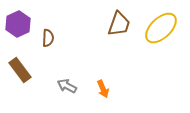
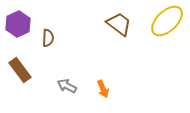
brown trapezoid: rotated 72 degrees counterclockwise
yellow ellipse: moved 6 px right, 7 px up
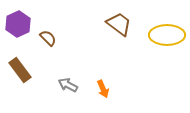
yellow ellipse: moved 14 px down; rotated 44 degrees clockwise
brown semicircle: rotated 48 degrees counterclockwise
gray arrow: moved 1 px right, 1 px up
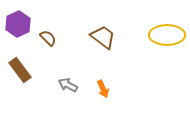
brown trapezoid: moved 16 px left, 13 px down
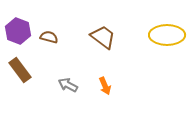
purple hexagon: moved 7 px down; rotated 15 degrees counterclockwise
brown semicircle: moved 1 px right, 1 px up; rotated 30 degrees counterclockwise
orange arrow: moved 2 px right, 3 px up
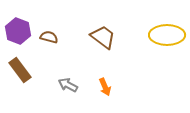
orange arrow: moved 1 px down
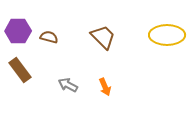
purple hexagon: rotated 20 degrees counterclockwise
brown trapezoid: rotated 8 degrees clockwise
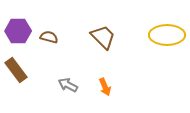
brown rectangle: moved 4 px left
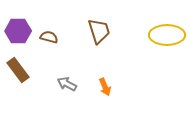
brown trapezoid: moved 4 px left, 6 px up; rotated 28 degrees clockwise
brown rectangle: moved 2 px right
gray arrow: moved 1 px left, 1 px up
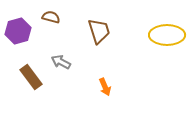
purple hexagon: rotated 15 degrees counterclockwise
brown semicircle: moved 2 px right, 20 px up
brown rectangle: moved 13 px right, 7 px down
gray arrow: moved 6 px left, 22 px up
